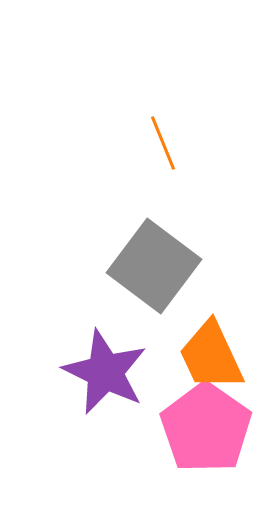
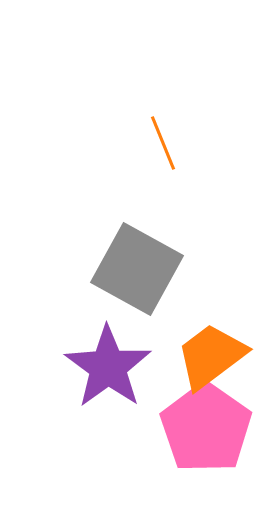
gray square: moved 17 px left, 3 px down; rotated 8 degrees counterclockwise
orange trapezoid: rotated 78 degrees clockwise
purple star: moved 3 px right, 5 px up; rotated 10 degrees clockwise
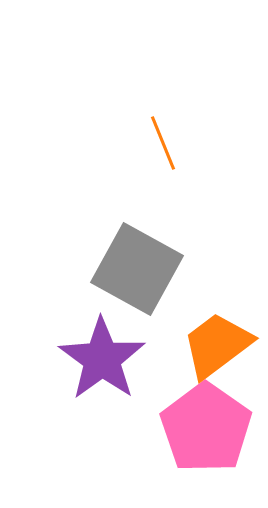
orange trapezoid: moved 6 px right, 11 px up
purple star: moved 6 px left, 8 px up
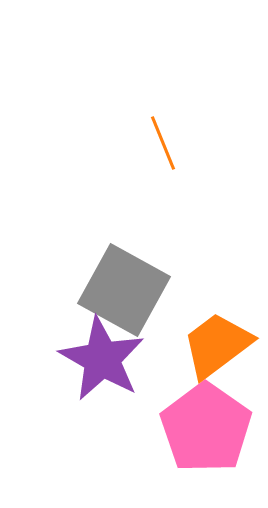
gray square: moved 13 px left, 21 px down
purple star: rotated 6 degrees counterclockwise
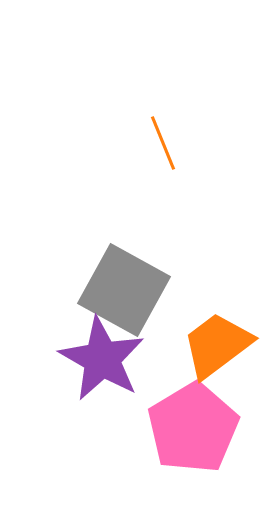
pink pentagon: moved 13 px left; rotated 6 degrees clockwise
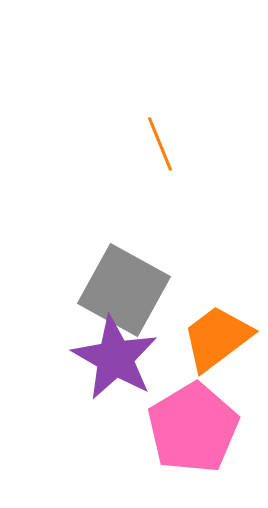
orange line: moved 3 px left, 1 px down
orange trapezoid: moved 7 px up
purple star: moved 13 px right, 1 px up
